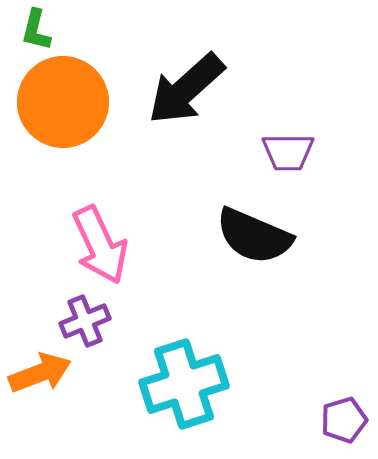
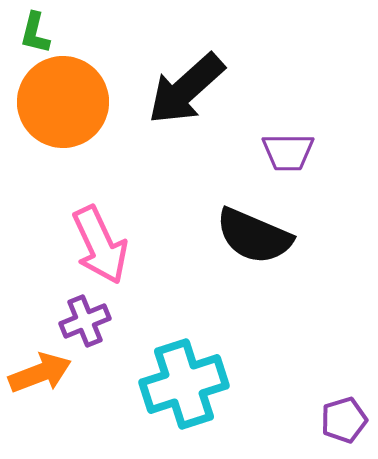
green L-shape: moved 1 px left, 3 px down
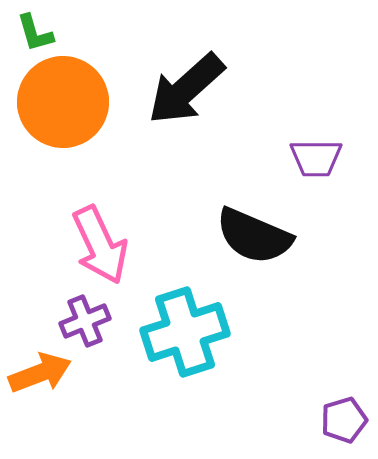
green L-shape: rotated 30 degrees counterclockwise
purple trapezoid: moved 28 px right, 6 px down
cyan cross: moved 1 px right, 52 px up
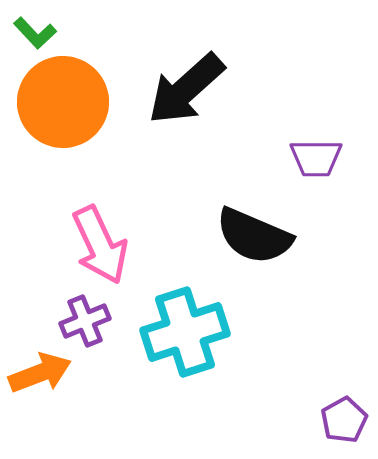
green L-shape: rotated 27 degrees counterclockwise
purple pentagon: rotated 12 degrees counterclockwise
